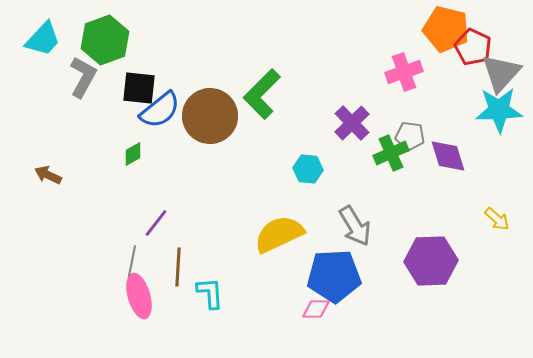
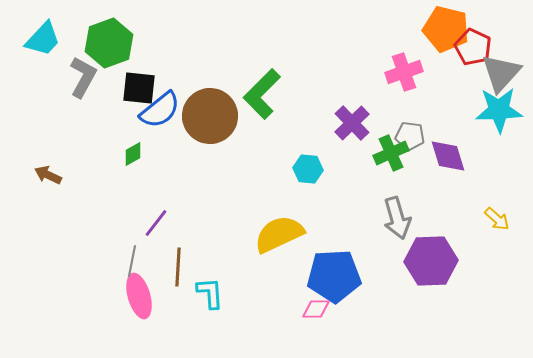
green hexagon: moved 4 px right, 3 px down
gray arrow: moved 42 px right, 8 px up; rotated 15 degrees clockwise
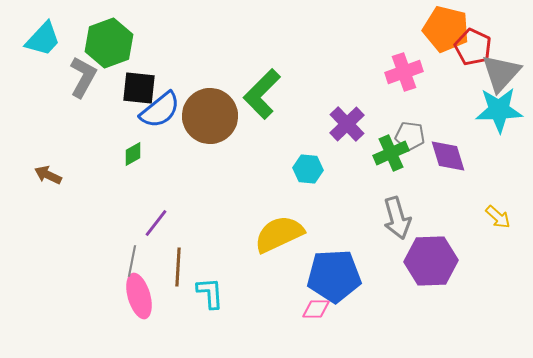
purple cross: moved 5 px left, 1 px down
yellow arrow: moved 1 px right, 2 px up
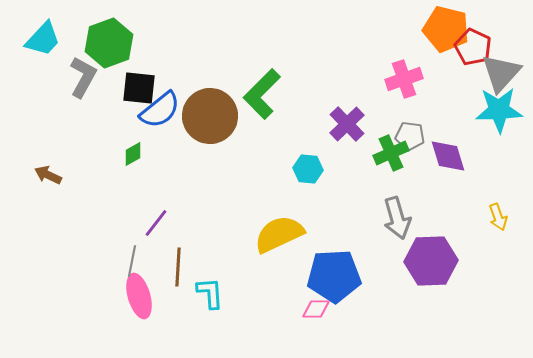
pink cross: moved 7 px down
yellow arrow: rotated 28 degrees clockwise
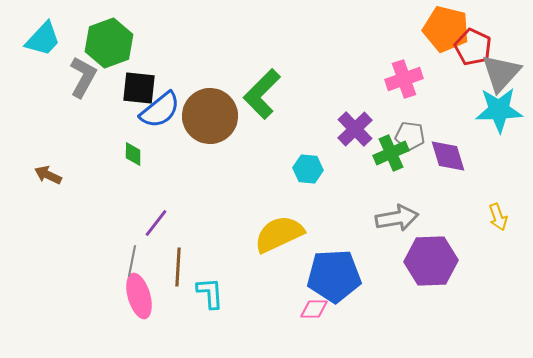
purple cross: moved 8 px right, 5 px down
green diamond: rotated 60 degrees counterclockwise
gray arrow: rotated 84 degrees counterclockwise
pink diamond: moved 2 px left
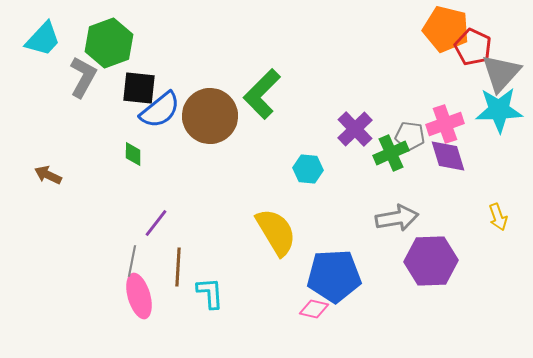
pink cross: moved 41 px right, 45 px down
yellow semicircle: moved 3 px left, 2 px up; rotated 84 degrees clockwise
pink diamond: rotated 12 degrees clockwise
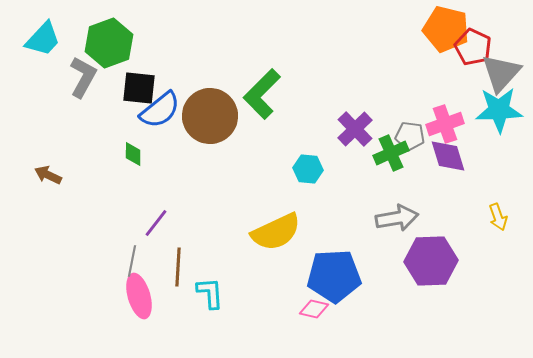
yellow semicircle: rotated 96 degrees clockwise
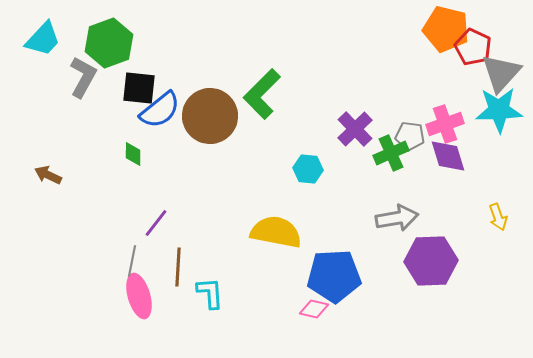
yellow semicircle: rotated 144 degrees counterclockwise
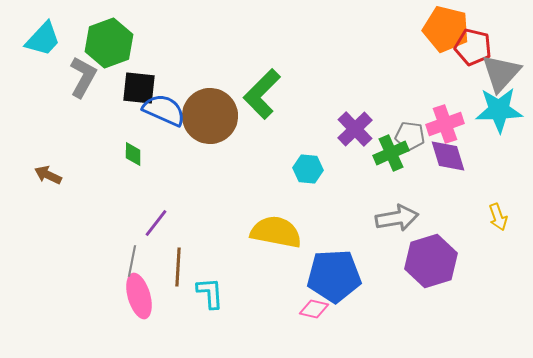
red pentagon: rotated 12 degrees counterclockwise
blue semicircle: moved 4 px right; rotated 117 degrees counterclockwise
purple hexagon: rotated 15 degrees counterclockwise
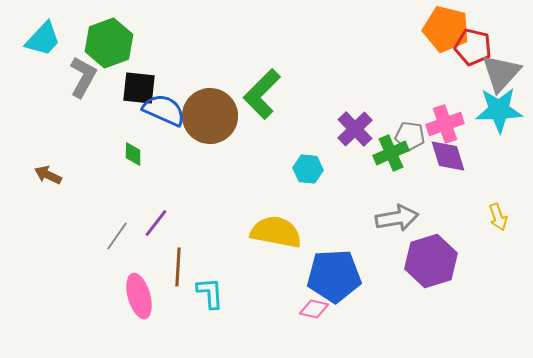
gray line: moved 15 px left, 25 px up; rotated 24 degrees clockwise
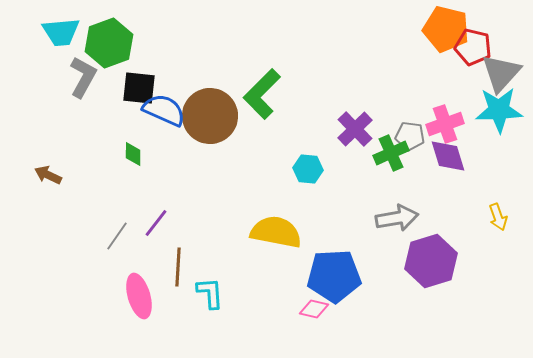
cyan trapezoid: moved 18 px right, 7 px up; rotated 42 degrees clockwise
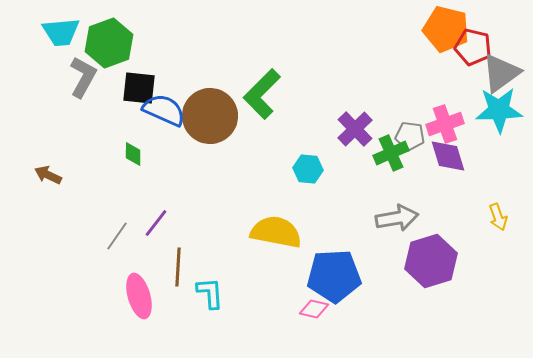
gray triangle: rotated 12 degrees clockwise
